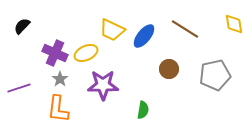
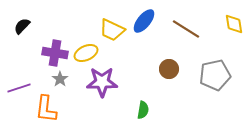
brown line: moved 1 px right
blue ellipse: moved 15 px up
purple cross: rotated 15 degrees counterclockwise
purple star: moved 1 px left, 3 px up
orange L-shape: moved 12 px left
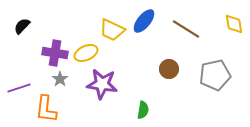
purple star: moved 2 px down; rotated 8 degrees clockwise
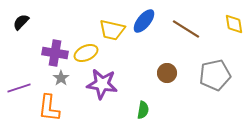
black semicircle: moved 1 px left, 4 px up
yellow trapezoid: rotated 12 degrees counterclockwise
brown circle: moved 2 px left, 4 px down
gray star: moved 1 px right, 1 px up
orange L-shape: moved 3 px right, 1 px up
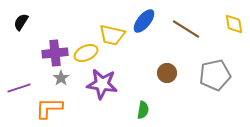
black semicircle: rotated 12 degrees counterclockwise
yellow trapezoid: moved 5 px down
purple cross: rotated 15 degrees counterclockwise
orange L-shape: rotated 84 degrees clockwise
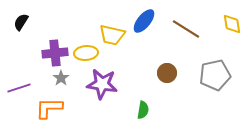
yellow diamond: moved 2 px left
yellow ellipse: rotated 20 degrees clockwise
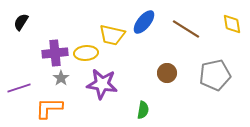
blue ellipse: moved 1 px down
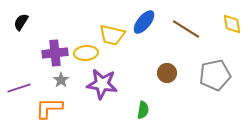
gray star: moved 2 px down
